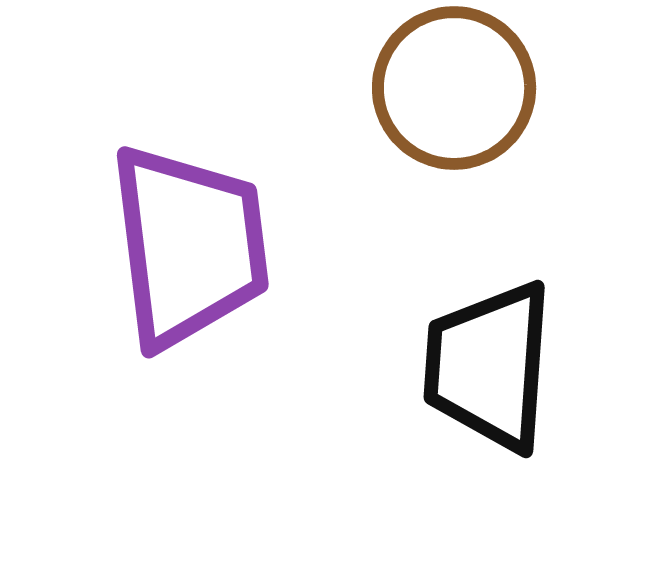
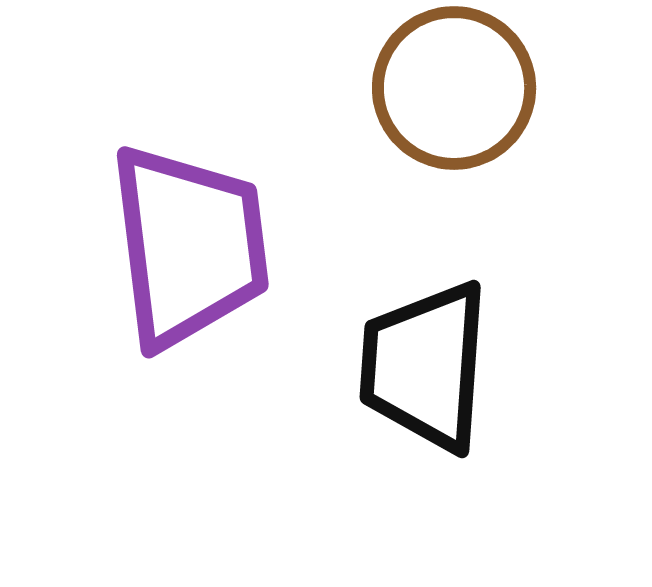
black trapezoid: moved 64 px left
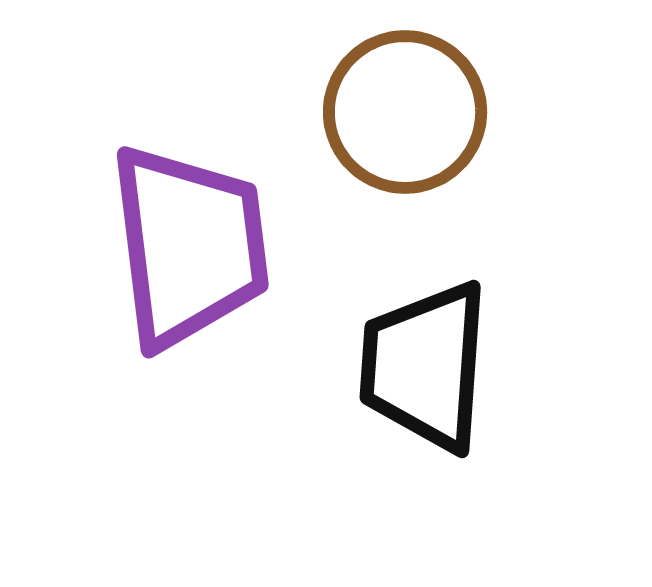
brown circle: moved 49 px left, 24 px down
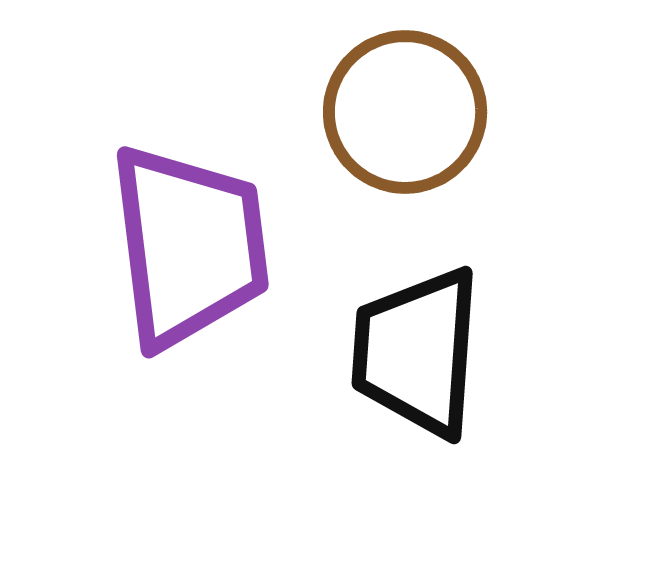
black trapezoid: moved 8 px left, 14 px up
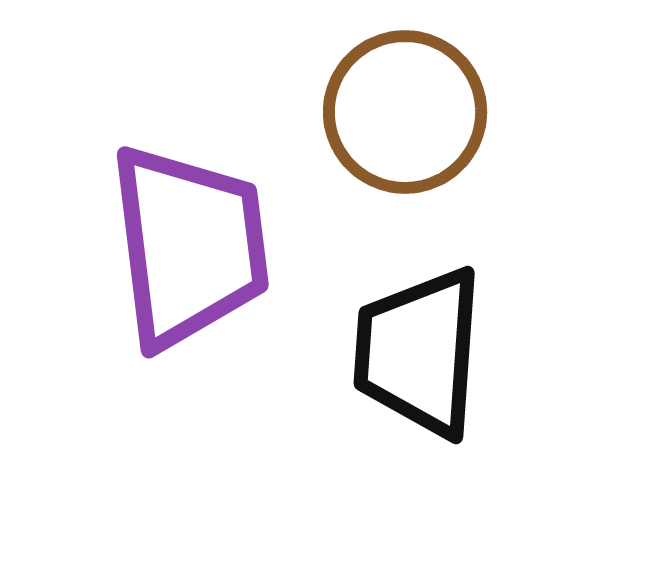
black trapezoid: moved 2 px right
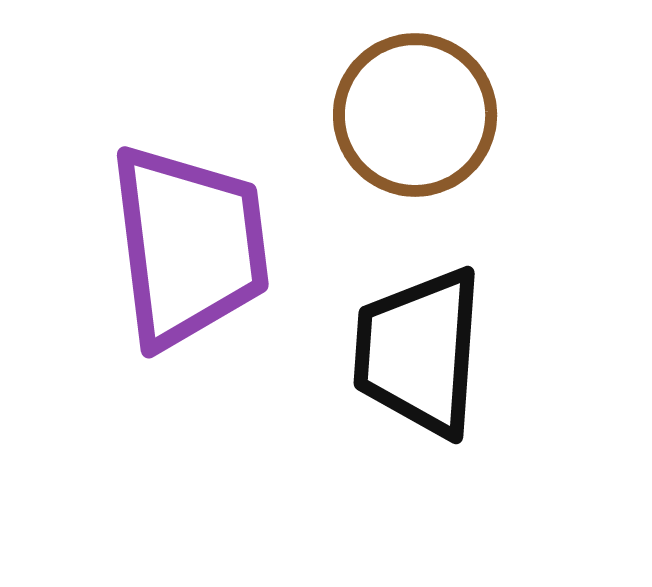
brown circle: moved 10 px right, 3 px down
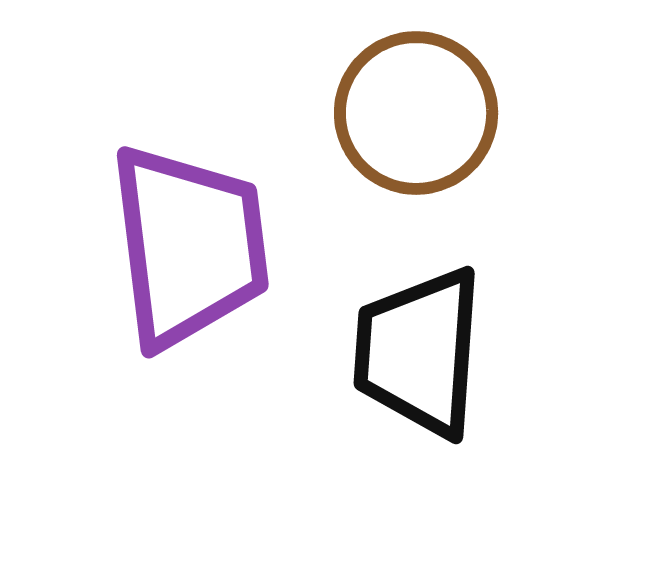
brown circle: moved 1 px right, 2 px up
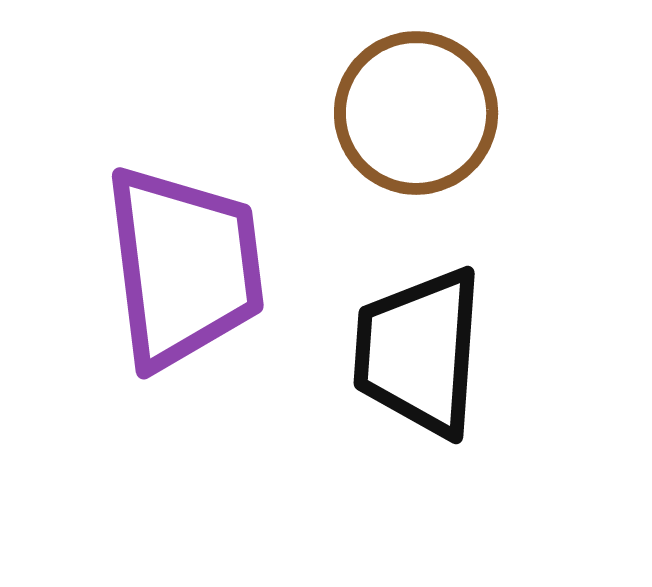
purple trapezoid: moved 5 px left, 21 px down
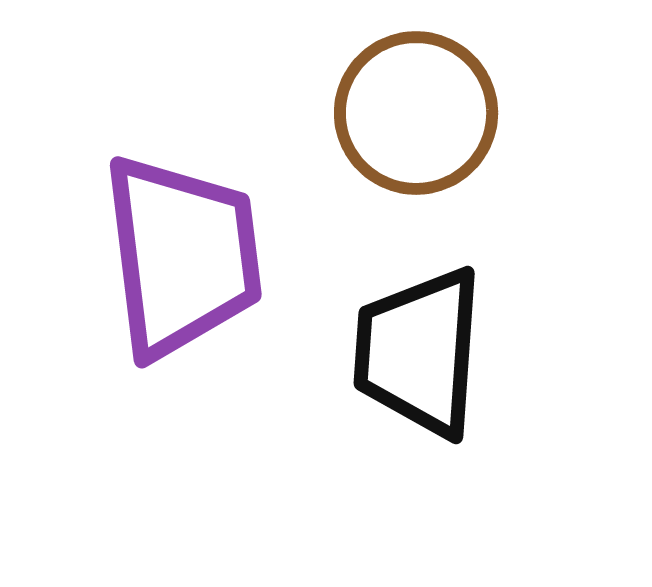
purple trapezoid: moved 2 px left, 11 px up
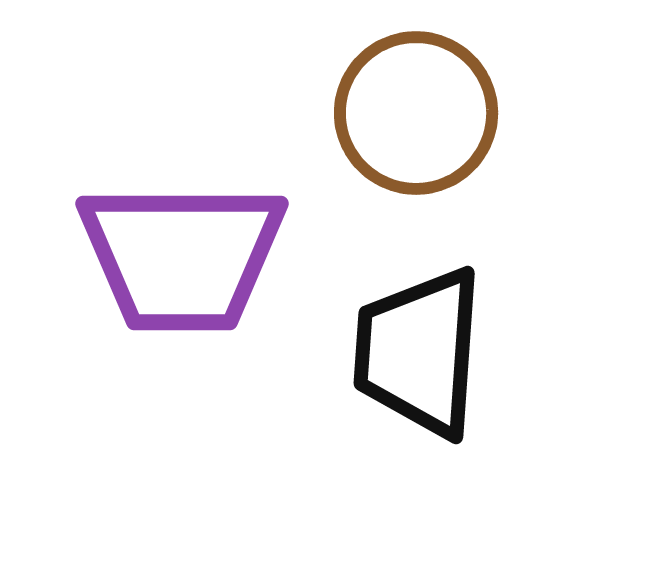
purple trapezoid: rotated 97 degrees clockwise
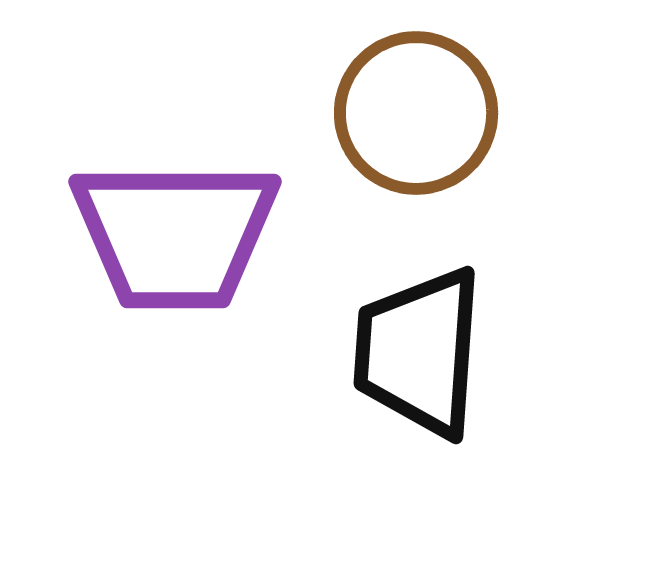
purple trapezoid: moved 7 px left, 22 px up
